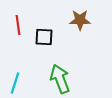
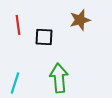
brown star: rotated 15 degrees counterclockwise
green arrow: moved 1 px left, 1 px up; rotated 16 degrees clockwise
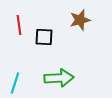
red line: moved 1 px right
green arrow: rotated 92 degrees clockwise
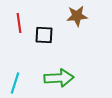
brown star: moved 3 px left, 4 px up; rotated 10 degrees clockwise
red line: moved 2 px up
black square: moved 2 px up
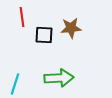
brown star: moved 6 px left, 12 px down
red line: moved 3 px right, 6 px up
cyan line: moved 1 px down
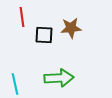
cyan line: rotated 30 degrees counterclockwise
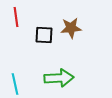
red line: moved 6 px left
